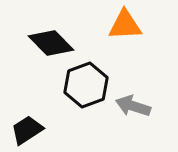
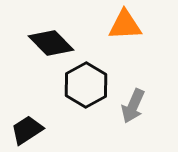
black hexagon: rotated 9 degrees counterclockwise
gray arrow: rotated 84 degrees counterclockwise
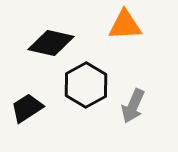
black diamond: rotated 33 degrees counterclockwise
black trapezoid: moved 22 px up
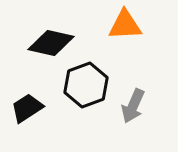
black hexagon: rotated 9 degrees clockwise
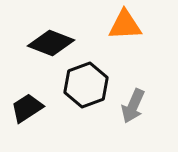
black diamond: rotated 9 degrees clockwise
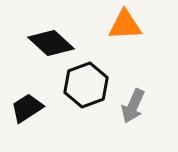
black diamond: rotated 21 degrees clockwise
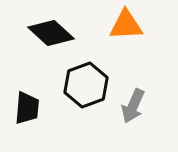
orange triangle: moved 1 px right
black diamond: moved 10 px up
black trapezoid: rotated 128 degrees clockwise
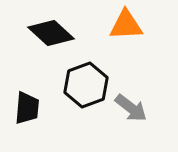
gray arrow: moved 2 px left, 2 px down; rotated 76 degrees counterclockwise
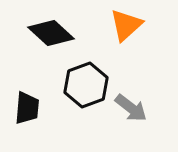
orange triangle: rotated 39 degrees counterclockwise
